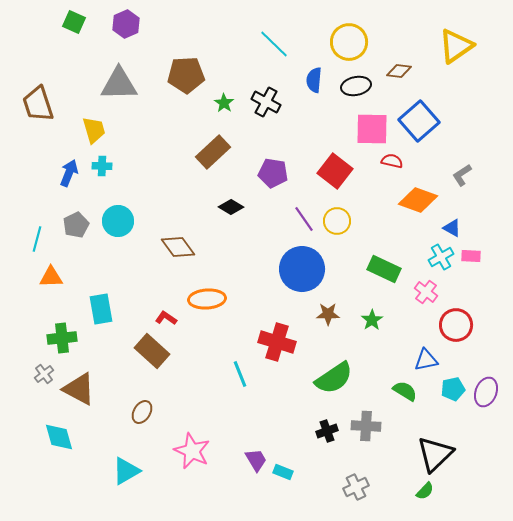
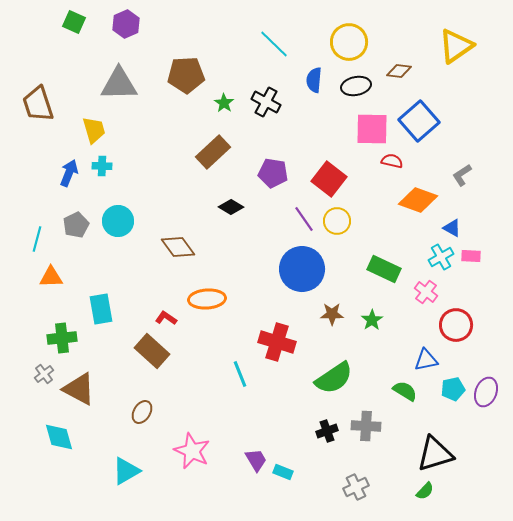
red square at (335, 171): moved 6 px left, 8 px down
brown star at (328, 314): moved 4 px right
black triangle at (435, 454): rotated 27 degrees clockwise
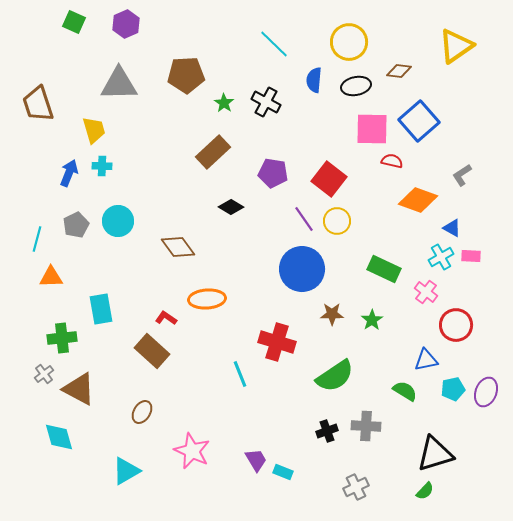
green semicircle at (334, 378): moved 1 px right, 2 px up
